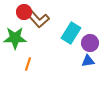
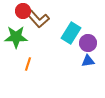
red circle: moved 1 px left, 1 px up
green star: moved 1 px right, 1 px up
purple circle: moved 2 px left
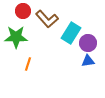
brown L-shape: moved 9 px right
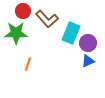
cyan rectangle: rotated 10 degrees counterclockwise
green star: moved 4 px up
blue triangle: rotated 16 degrees counterclockwise
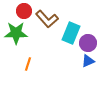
red circle: moved 1 px right
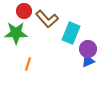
purple circle: moved 6 px down
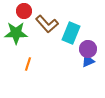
brown L-shape: moved 5 px down
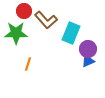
brown L-shape: moved 1 px left, 4 px up
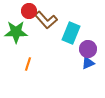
red circle: moved 5 px right
green star: moved 1 px up
blue triangle: moved 2 px down
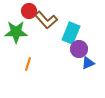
purple circle: moved 9 px left
